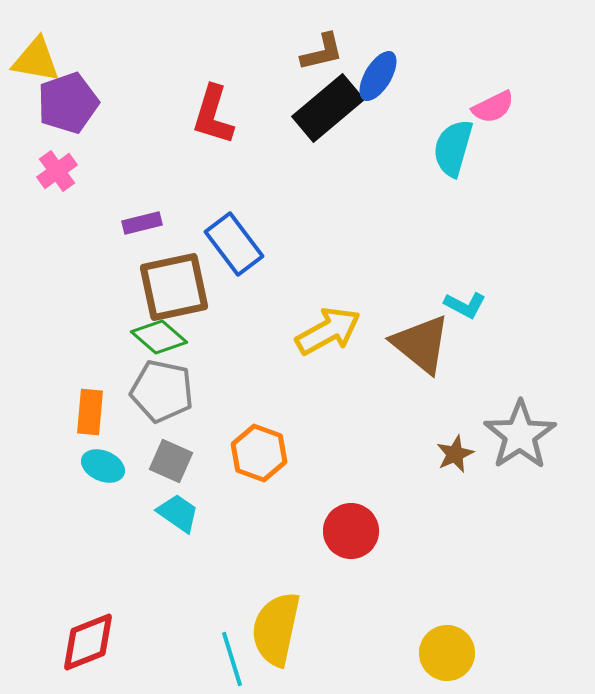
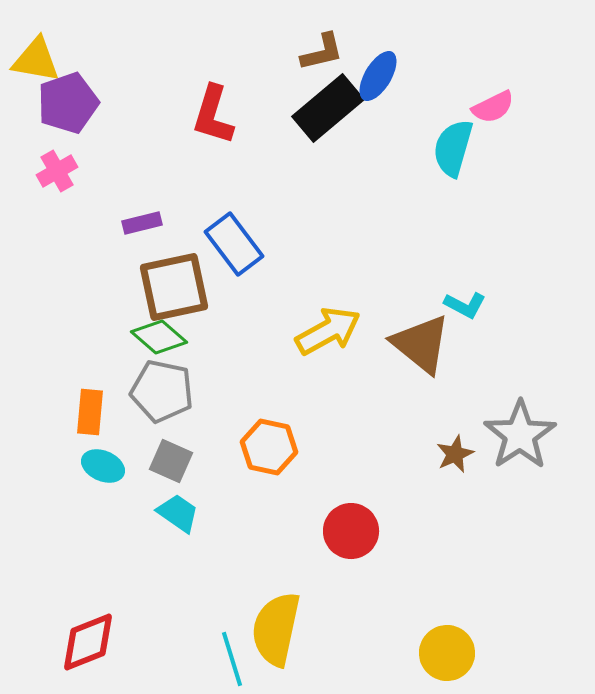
pink cross: rotated 6 degrees clockwise
orange hexagon: moved 10 px right, 6 px up; rotated 8 degrees counterclockwise
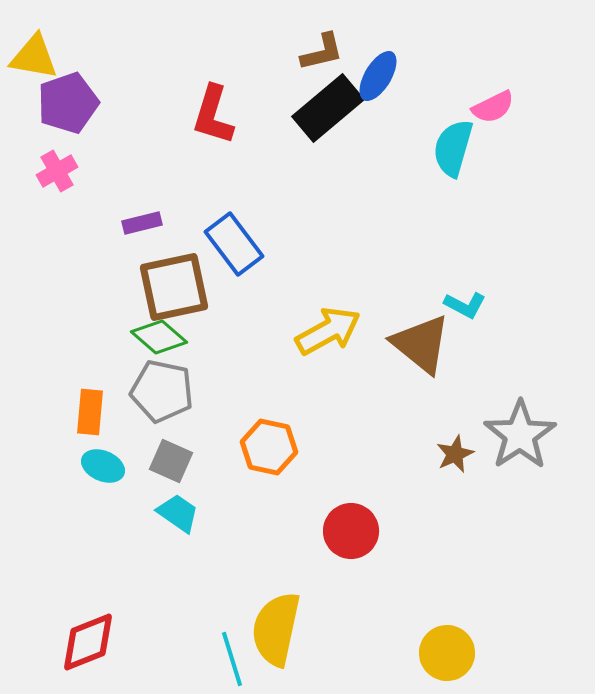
yellow triangle: moved 2 px left, 3 px up
